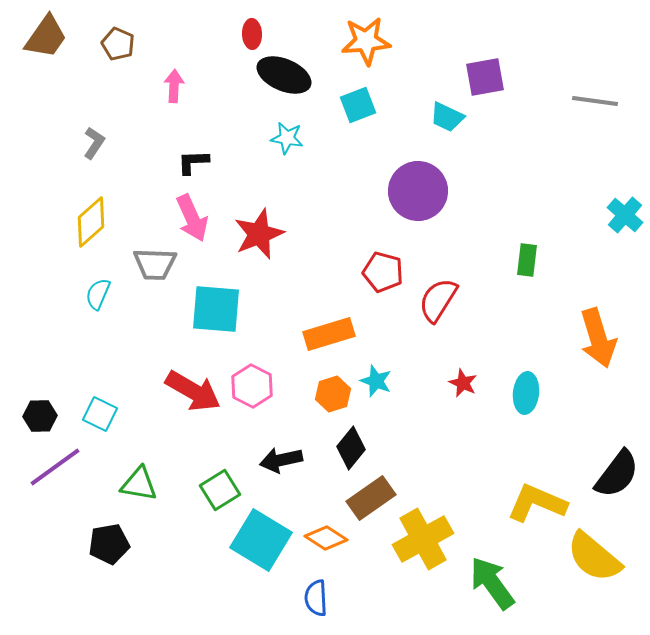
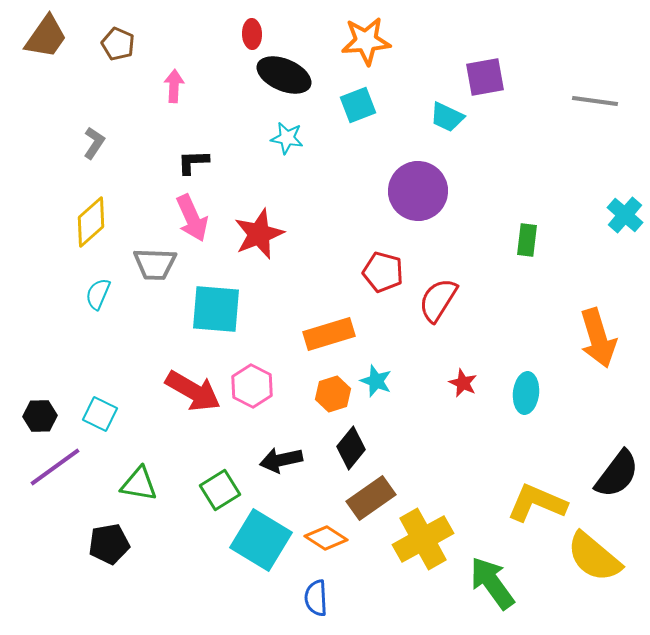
green rectangle at (527, 260): moved 20 px up
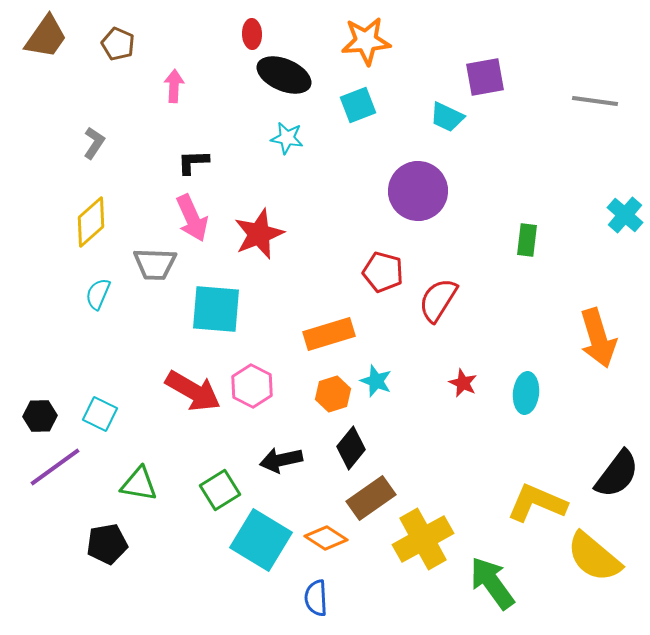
black pentagon at (109, 544): moved 2 px left
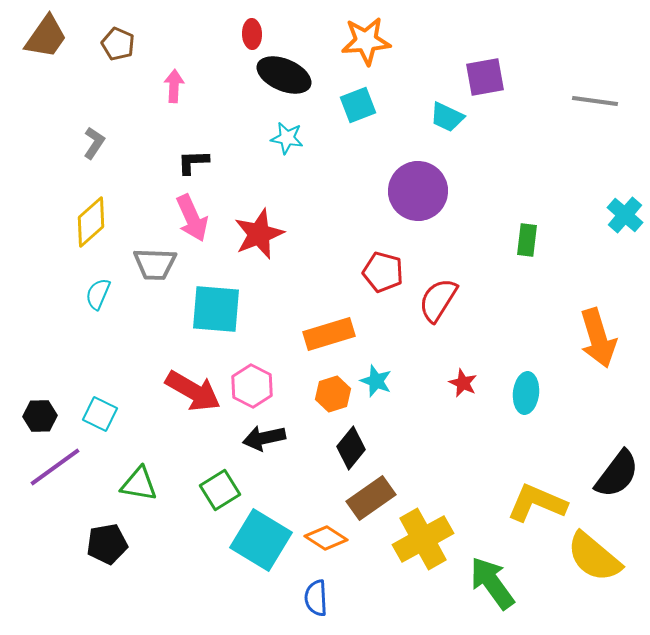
black arrow at (281, 460): moved 17 px left, 22 px up
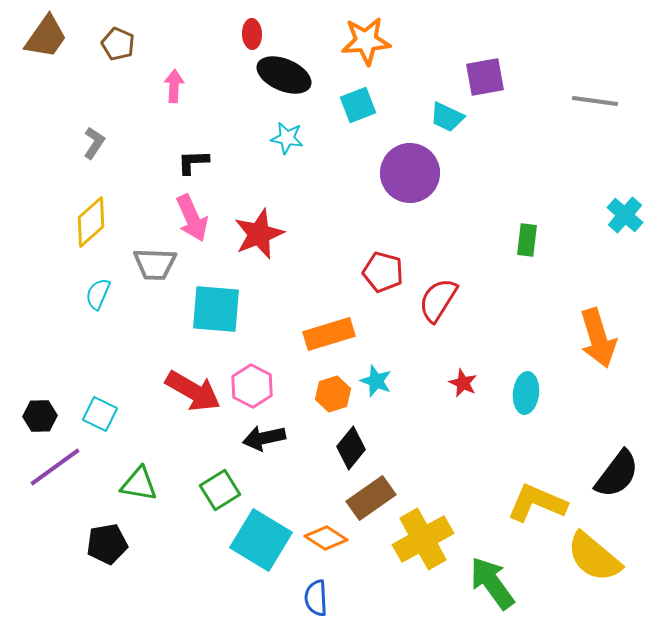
purple circle at (418, 191): moved 8 px left, 18 px up
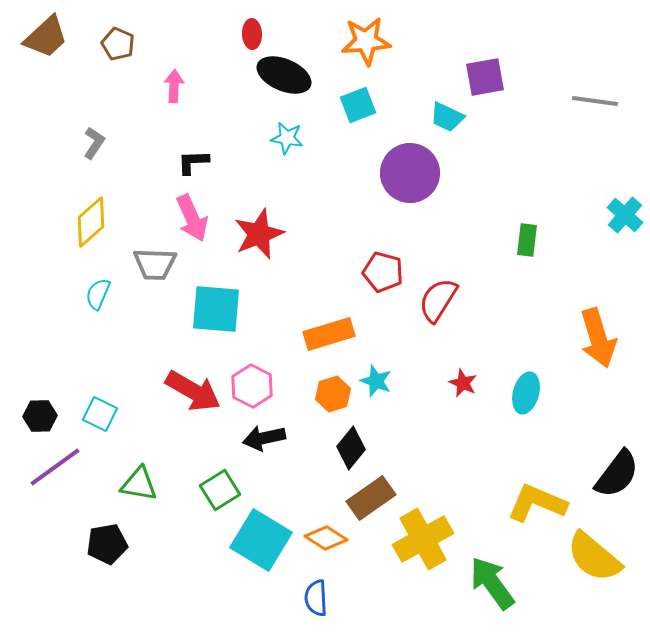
brown trapezoid at (46, 37): rotated 12 degrees clockwise
cyan ellipse at (526, 393): rotated 9 degrees clockwise
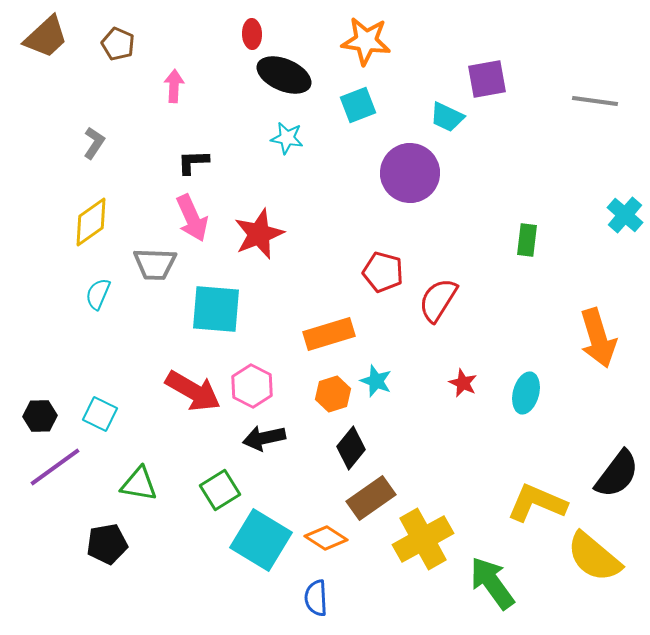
orange star at (366, 41): rotated 12 degrees clockwise
purple square at (485, 77): moved 2 px right, 2 px down
yellow diamond at (91, 222): rotated 6 degrees clockwise
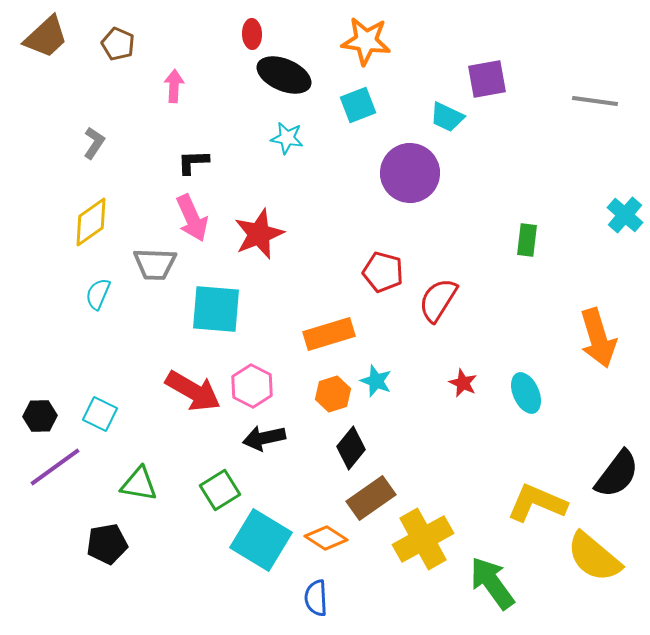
cyan ellipse at (526, 393): rotated 39 degrees counterclockwise
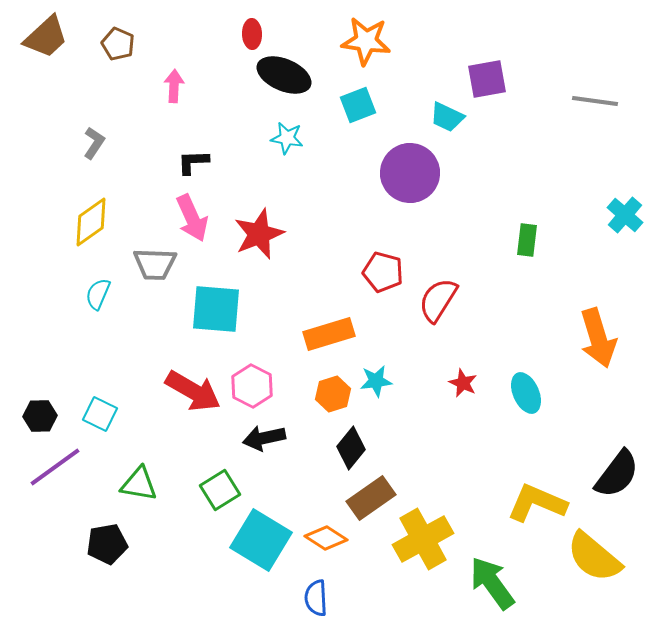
cyan star at (376, 381): rotated 28 degrees counterclockwise
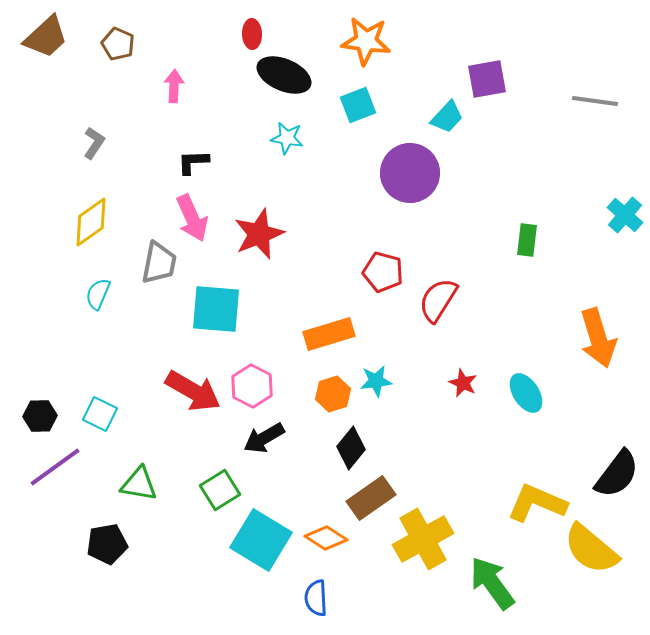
cyan trapezoid at (447, 117): rotated 72 degrees counterclockwise
gray trapezoid at (155, 264): moved 4 px right, 1 px up; rotated 81 degrees counterclockwise
cyan ellipse at (526, 393): rotated 9 degrees counterclockwise
black arrow at (264, 438): rotated 18 degrees counterclockwise
yellow semicircle at (594, 557): moved 3 px left, 8 px up
